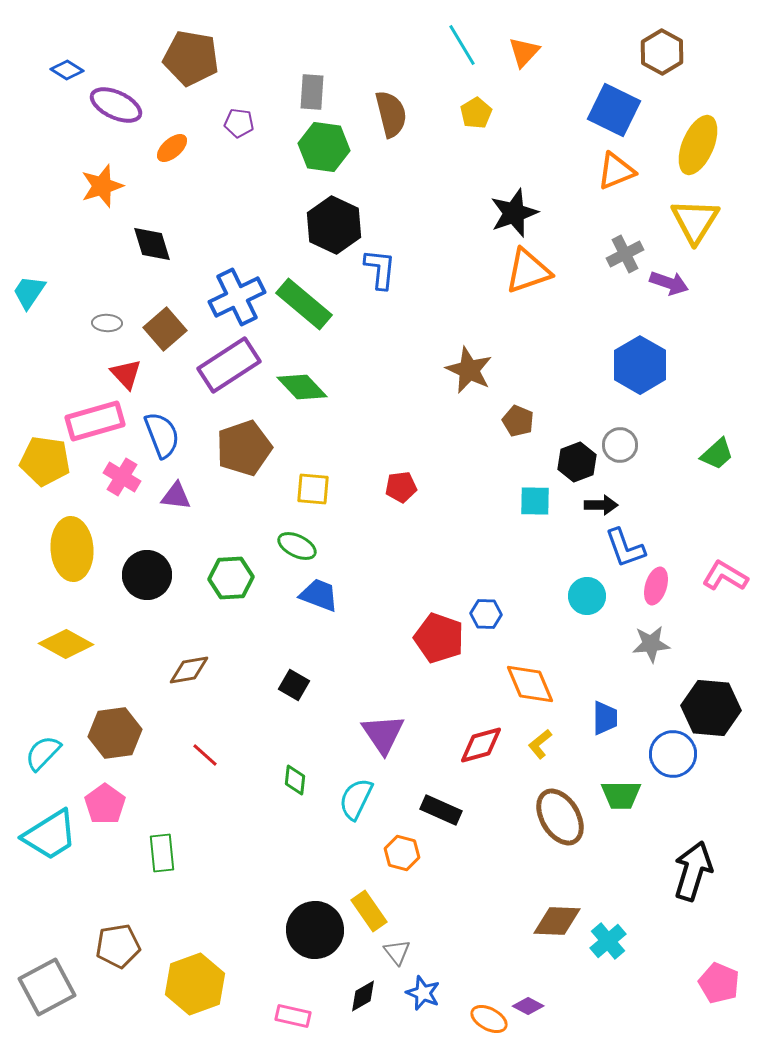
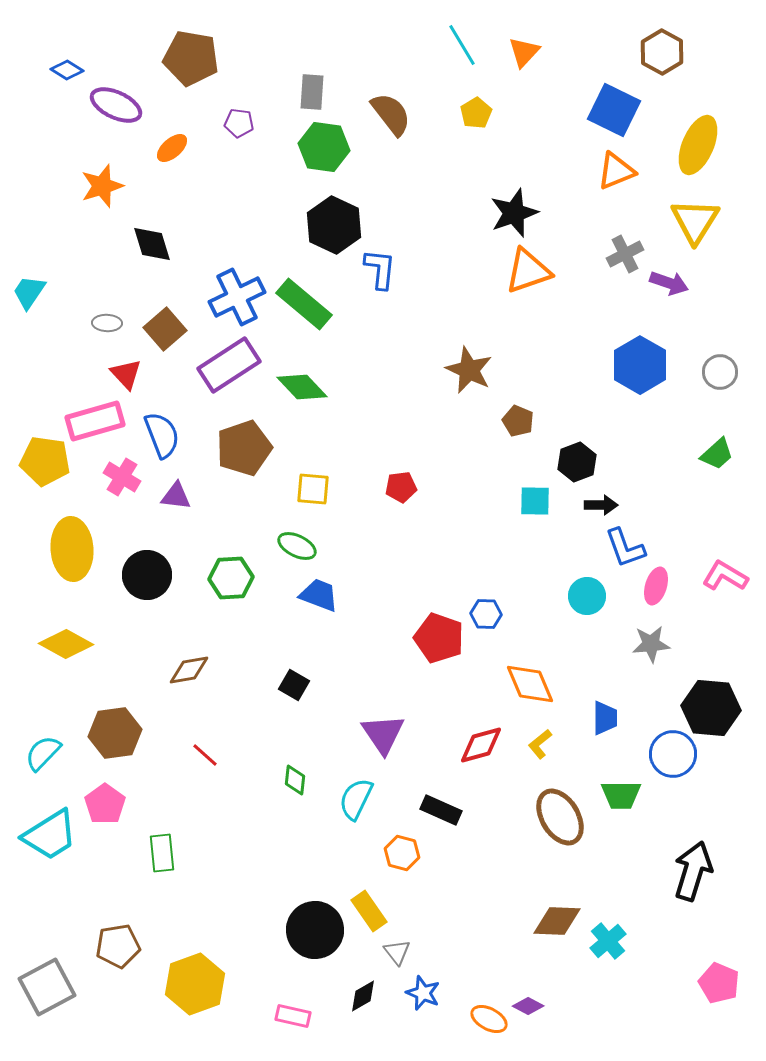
brown semicircle at (391, 114): rotated 24 degrees counterclockwise
gray circle at (620, 445): moved 100 px right, 73 px up
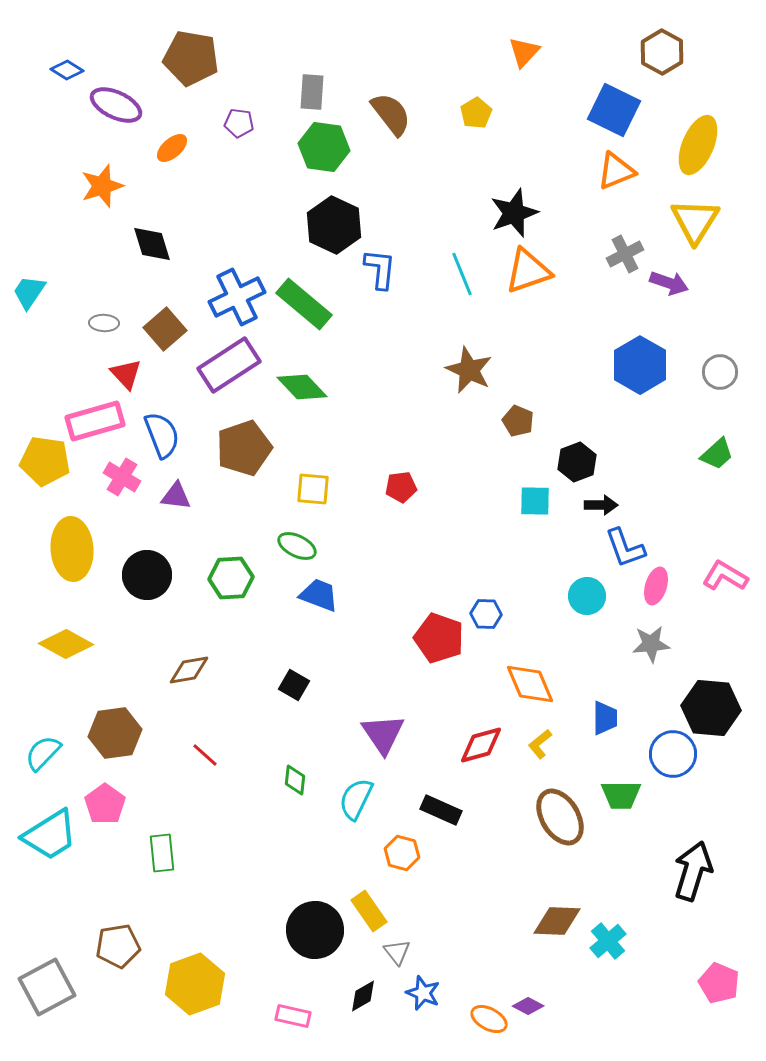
cyan line at (462, 45): moved 229 px down; rotated 9 degrees clockwise
gray ellipse at (107, 323): moved 3 px left
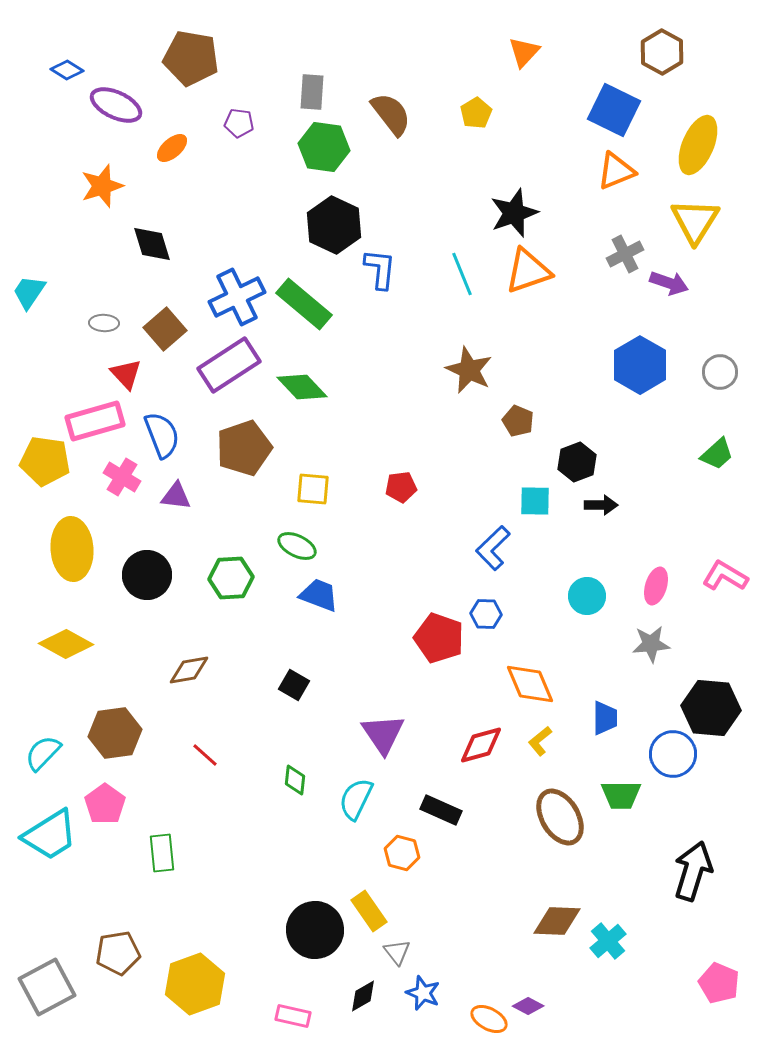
blue L-shape at (625, 548): moved 132 px left; rotated 66 degrees clockwise
yellow L-shape at (540, 744): moved 3 px up
brown pentagon at (118, 946): moved 7 px down
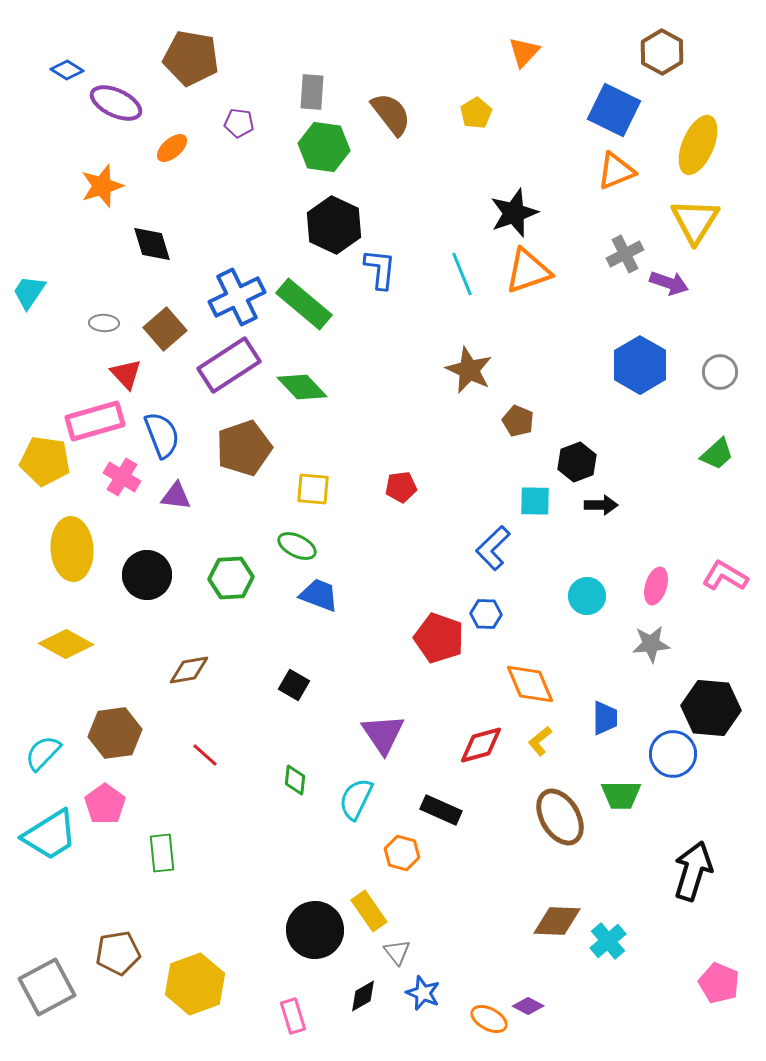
purple ellipse at (116, 105): moved 2 px up
pink rectangle at (293, 1016): rotated 60 degrees clockwise
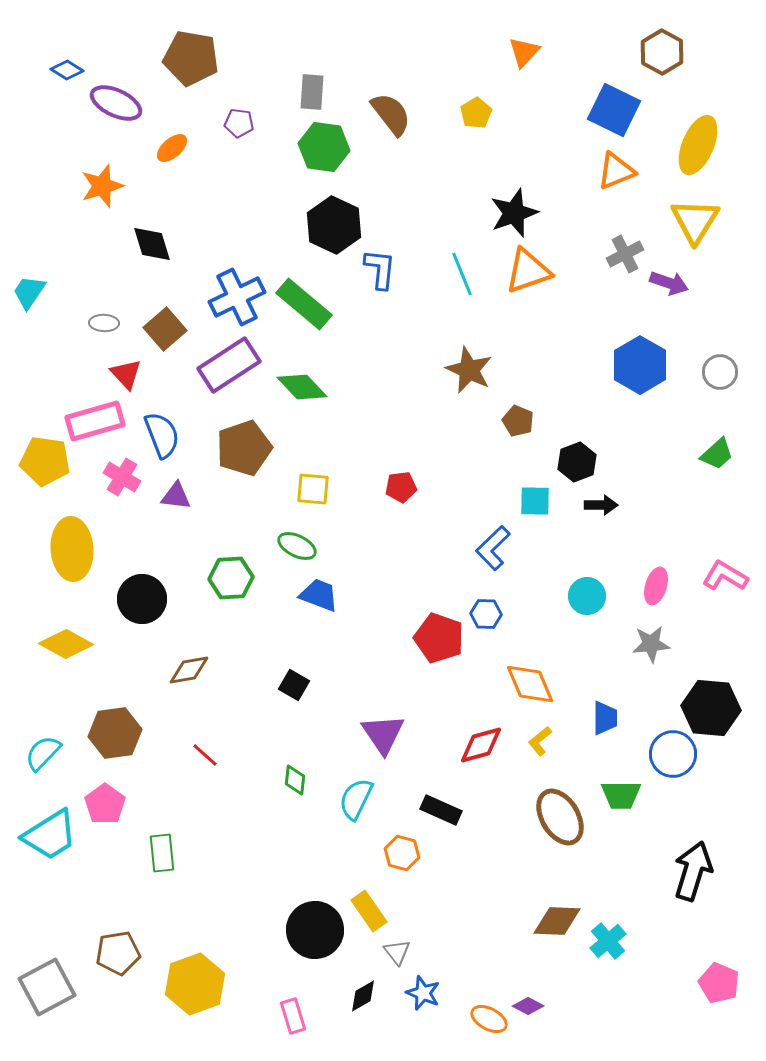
black circle at (147, 575): moved 5 px left, 24 px down
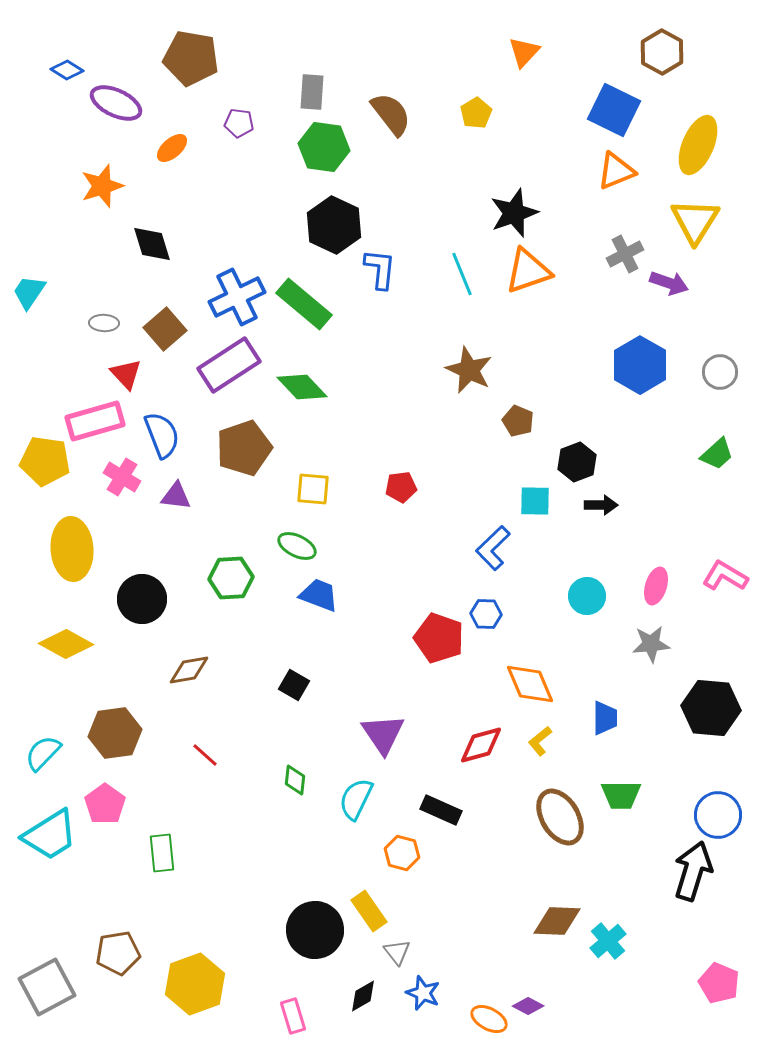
blue circle at (673, 754): moved 45 px right, 61 px down
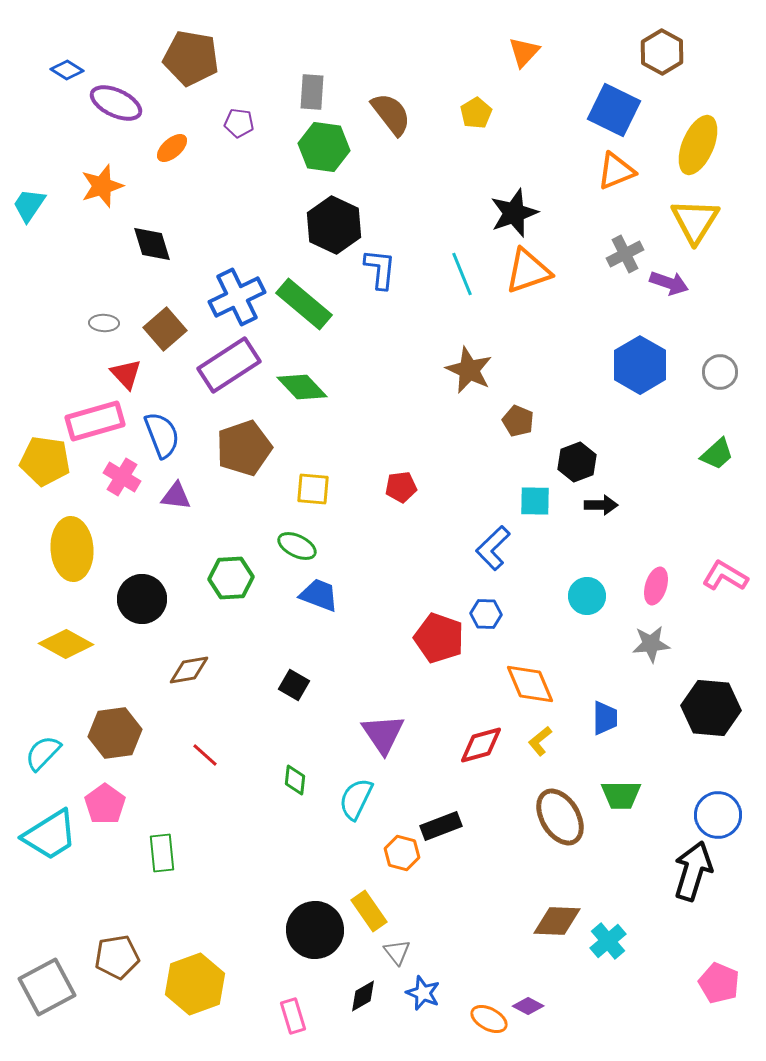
cyan trapezoid at (29, 292): moved 87 px up
black rectangle at (441, 810): moved 16 px down; rotated 45 degrees counterclockwise
brown pentagon at (118, 953): moved 1 px left, 4 px down
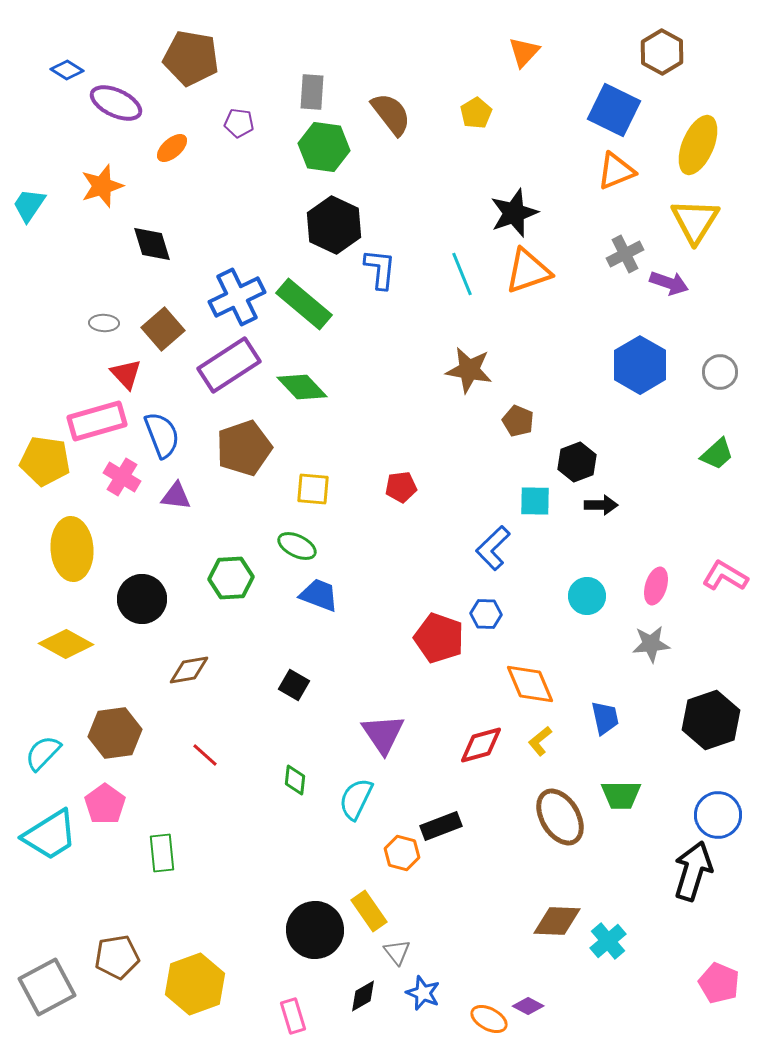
brown square at (165, 329): moved 2 px left
brown star at (469, 370): rotated 15 degrees counterclockwise
pink rectangle at (95, 421): moved 2 px right
black hexagon at (711, 708): moved 12 px down; rotated 24 degrees counterclockwise
blue trapezoid at (605, 718): rotated 12 degrees counterclockwise
